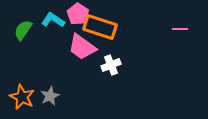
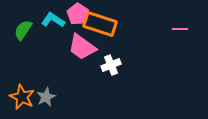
orange rectangle: moved 3 px up
gray star: moved 4 px left, 1 px down
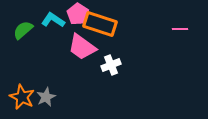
green semicircle: rotated 15 degrees clockwise
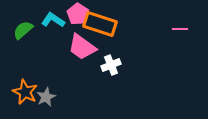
orange star: moved 3 px right, 5 px up
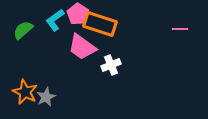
cyan L-shape: moved 2 px right; rotated 70 degrees counterclockwise
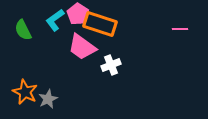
green semicircle: rotated 75 degrees counterclockwise
gray star: moved 2 px right, 2 px down
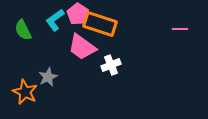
gray star: moved 22 px up
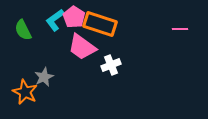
pink pentagon: moved 4 px left, 3 px down
gray star: moved 4 px left
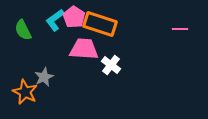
pink trapezoid: moved 2 px right, 2 px down; rotated 148 degrees clockwise
white cross: rotated 30 degrees counterclockwise
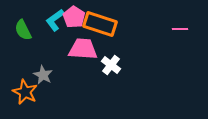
pink trapezoid: moved 1 px left
gray star: moved 1 px left, 2 px up; rotated 18 degrees counterclockwise
